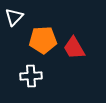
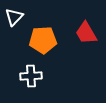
red trapezoid: moved 12 px right, 15 px up
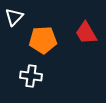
white cross: rotated 10 degrees clockwise
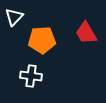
orange pentagon: moved 1 px left
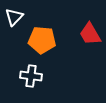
red trapezoid: moved 4 px right, 1 px down
orange pentagon: rotated 8 degrees clockwise
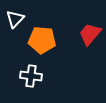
white triangle: moved 1 px right, 2 px down
red trapezoid: rotated 70 degrees clockwise
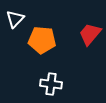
white cross: moved 20 px right, 8 px down
